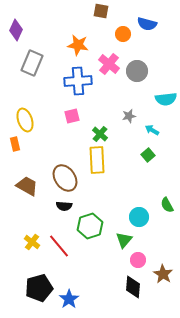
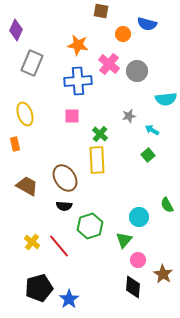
pink square: rotated 14 degrees clockwise
yellow ellipse: moved 6 px up
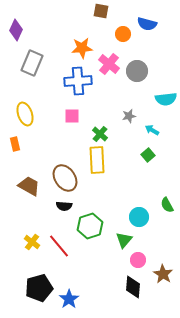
orange star: moved 4 px right, 3 px down; rotated 15 degrees counterclockwise
brown trapezoid: moved 2 px right
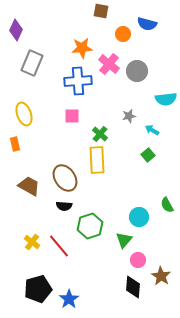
yellow ellipse: moved 1 px left
brown star: moved 2 px left, 2 px down
black pentagon: moved 1 px left, 1 px down
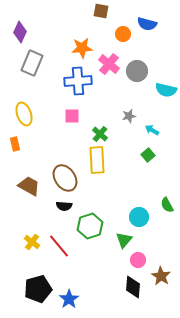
purple diamond: moved 4 px right, 2 px down
cyan semicircle: moved 9 px up; rotated 20 degrees clockwise
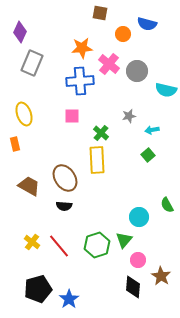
brown square: moved 1 px left, 2 px down
blue cross: moved 2 px right
cyan arrow: rotated 40 degrees counterclockwise
green cross: moved 1 px right, 1 px up
green hexagon: moved 7 px right, 19 px down
